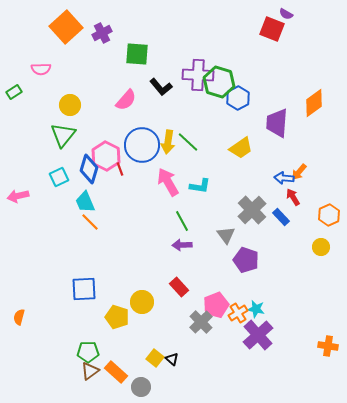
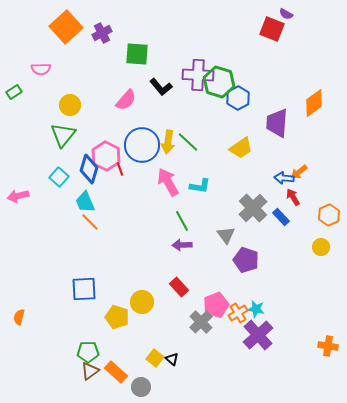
orange arrow at (299, 172): rotated 12 degrees clockwise
cyan square at (59, 177): rotated 24 degrees counterclockwise
gray cross at (252, 210): moved 1 px right, 2 px up
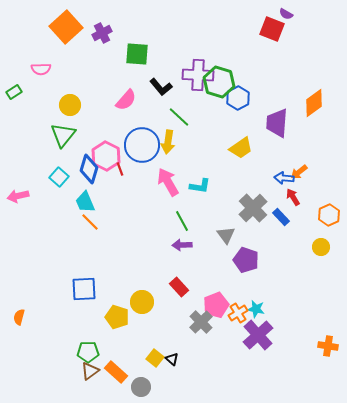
green line at (188, 142): moved 9 px left, 25 px up
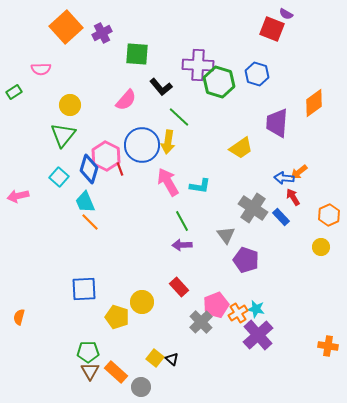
purple cross at (198, 75): moved 10 px up
blue hexagon at (238, 98): moved 19 px right, 24 px up; rotated 15 degrees counterclockwise
gray cross at (253, 208): rotated 12 degrees counterclockwise
brown triangle at (90, 371): rotated 24 degrees counterclockwise
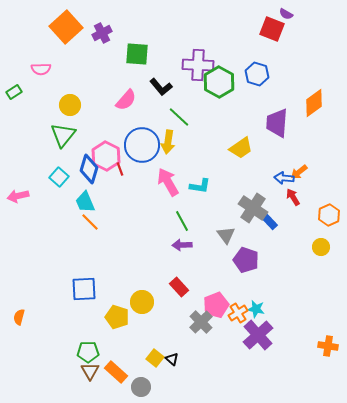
green hexagon at (219, 82): rotated 12 degrees clockwise
blue rectangle at (281, 217): moved 12 px left, 4 px down
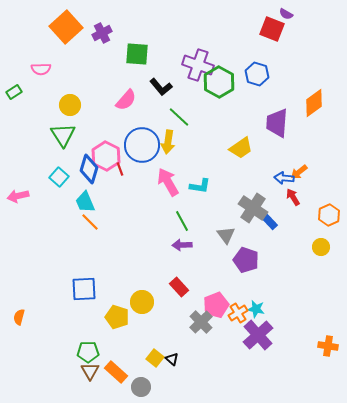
purple cross at (198, 65): rotated 16 degrees clockwise
green triangle at (63, 135): rotated 12 degrees counterclockwise
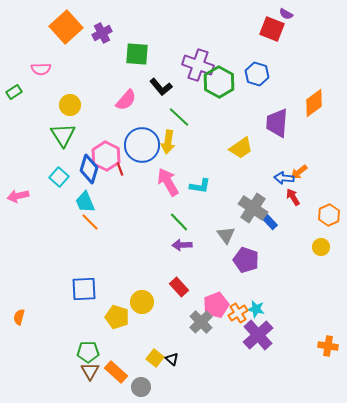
green line at (182, 221): moved 3 px left, 1 px down; rotated 15 degrees counterclockwise
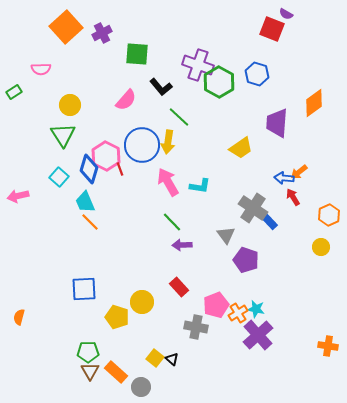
green line at (179, 222): moved 7 px left
gray cross at (201, 322): moved 5 px left, 5 px down; rotated 35 degrees counterclockwise
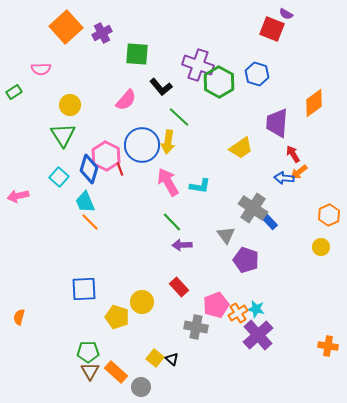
red arrow at (293, 197): moved 43 px up
